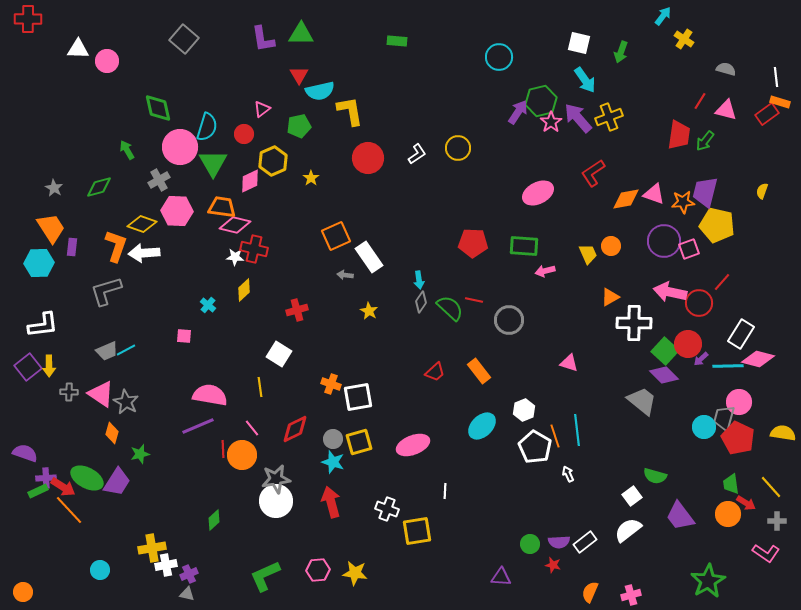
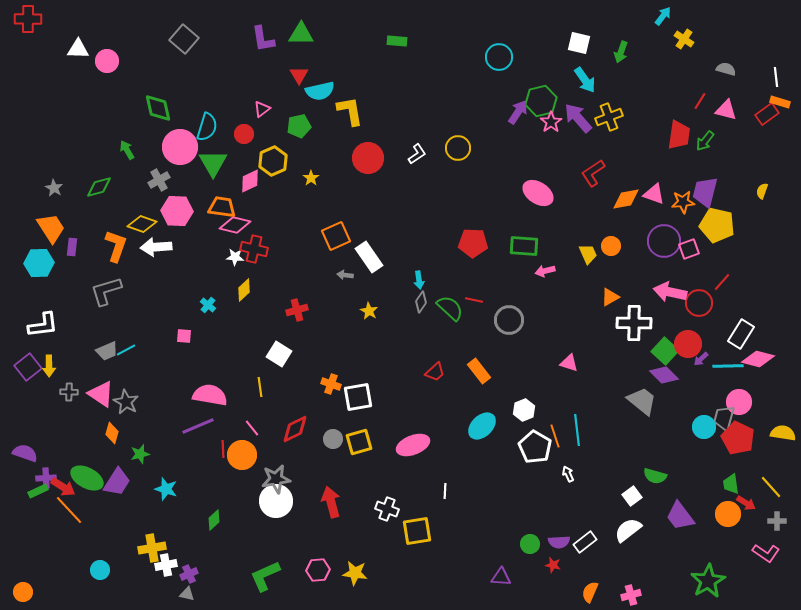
pink ellipse at (538, 193): rotated 60 degrees clockwise
white arrow at (144, 253): moved 12 px right, 6 px up
cyan star at (333, 462): moved 167 px left, 27 px down
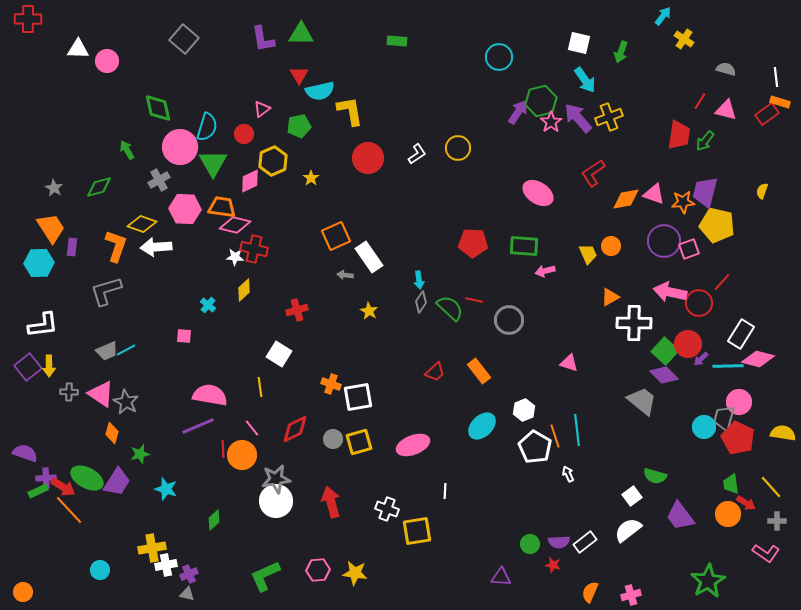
pink hexagon at (177, 211): moved 8 px right, 2 px up
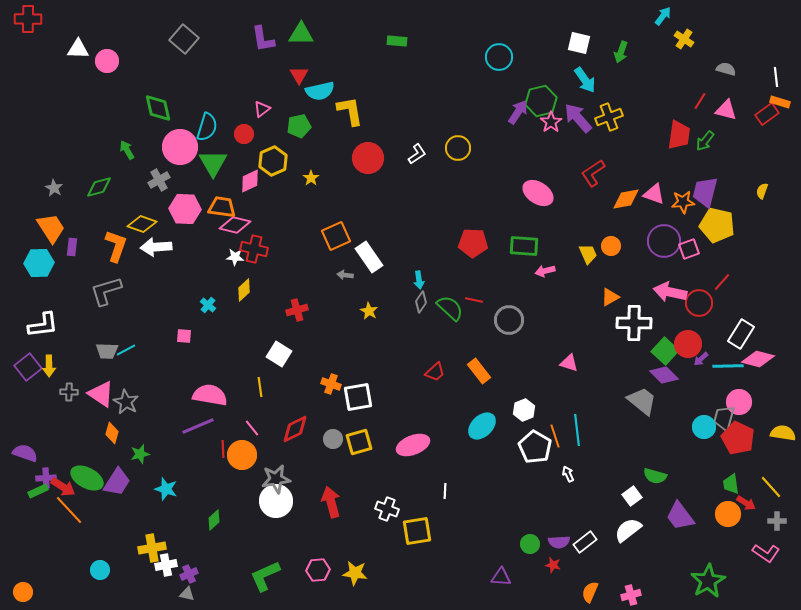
gray trapezoid at (107, 351): rotated 25 degrees clockwise
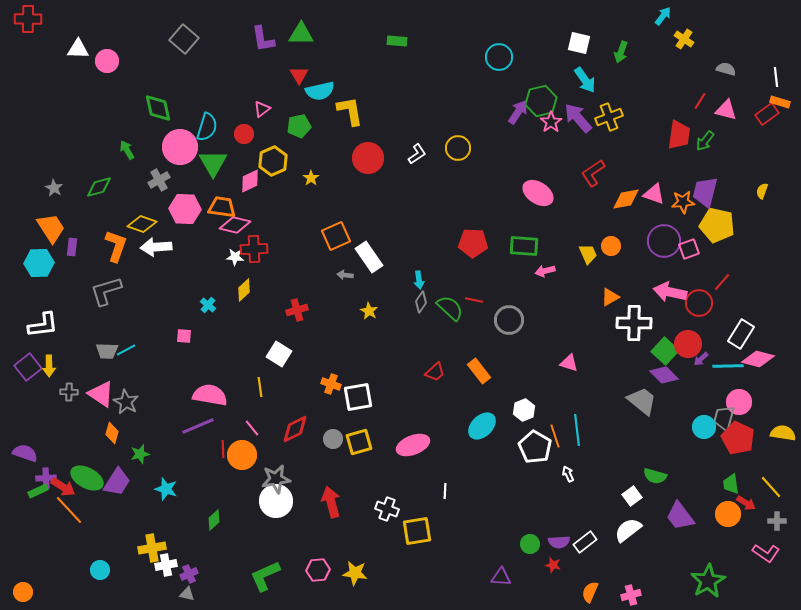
red cross at (254, 249): rotated 16 degrees counterclockwise
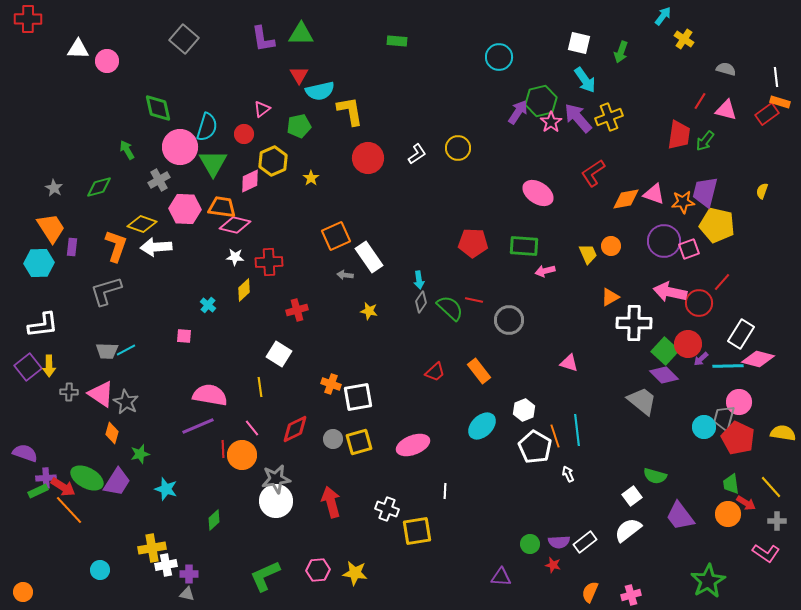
red cross at (254, 249): moved 15 px right, 13 px down
yellow star at (369, 311): rotated 18 degrees counterclockwise
purple cross at (189, 574): rotated 24 degrees clockwise
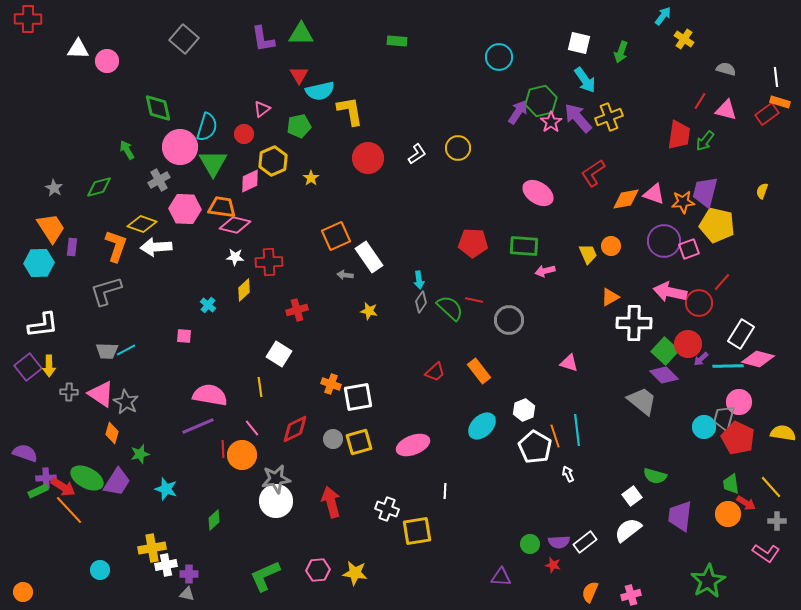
purple trapezoid at (680, 516): rotated 44 degrees clockwise
